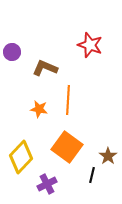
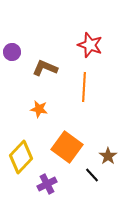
orange line: moved 16 px right, 13 px up
black line: rotated 56 degrees counterclockwise
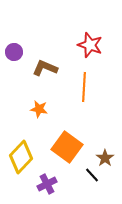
purple circle: moved 2 px right
brown star: moved 3 px left, 2 px down
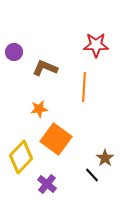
red star: moved 6 px right; rotated 20 degrees counterclockwise
orange star: rotated 18 degrees counterclockwise
orange square: moved 11 px left, 8 px up
purple cross: rotated 24 degrees counterclockwise
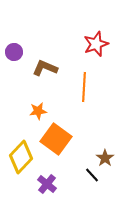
red star: moved 1 px up; rotated 20 degrees counterclockwise
orange star: moved 1 px left, 2 px down
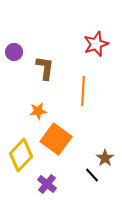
brown L-shape: rotated 75 degrees clockwise
orange line: moved 1 px left, 4 px down
yellow diamond: moved 2 px up
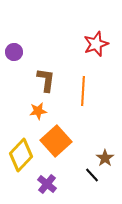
brown L-shape: moved 1 px right, 12 px down
orange square: moved 2 px down; rotated 12 degrees clockwise
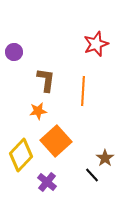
purple cross: moved 2 px up
